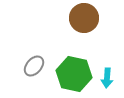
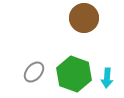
gray ellipse: moved 6 px down
green hexagon: rotated 8 degrees clockwise
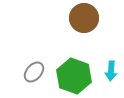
green hexagon: moved 2 px down
cyan arrow: moved 4 px right, 7 px up
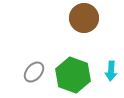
green hexagon: moved 1 px left, 1 px up
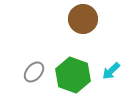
brown circle: moved 1 px left, 1 px down
cyan arrow: rotated 42 degrees clockwise
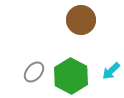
brown circle: moved 2 px left, 1 px down
green hexagon: moved 2 px left, 1 px down; rotated 8 degrees clockwise
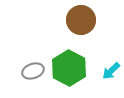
gray ellipse: moved 1 px left, 1 px up; rotated 30 degrees clockwise
green hexagon: moved 2 px left, 8 px up
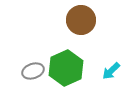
green hexagon: moved 3 px left; rotated 8 degrees clockwise
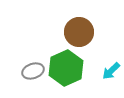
brown circle: moved 2 px left, 12 px down
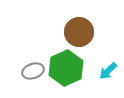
cyan arrow: moved 3 px left
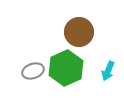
cyan arrow: rotated 24 degrees counterclockwise
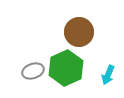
cyan arrow: moved 4 px down
